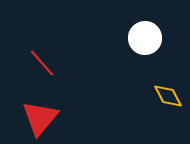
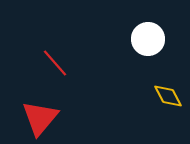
white circle: moved 3 px right, 1 px down
red line: moved 13 px right
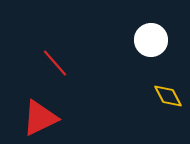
white circle: moved 3 px right, 1 px down
red triangle: rotated 24 degrees clockwise
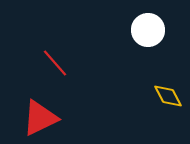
white circle: moved 3 px left, 10 px up
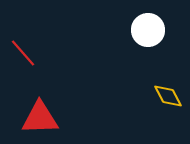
red line: moved 32 px left, 10 px up
red triangle: rotated 24 degrees clockwise
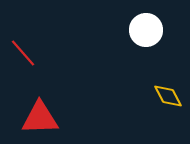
white circle: moved 2 px left
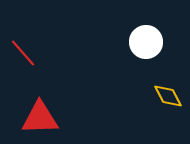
white circle: moved 12 px down
